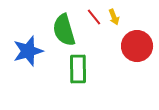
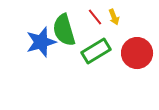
red line: moved 1 px right
red circle: moved 7 px down
blue star: moved 13 px right, 9 px up
green rectangle: moved 18 px right, 18 px up; rotated 60 degrees clockwise
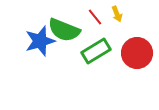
yellow arrow: moved 3 px right, 3 px up
green semicircle: rotated 52 degrees counterclockwise
blue star: moved 1 px left, 1 px up
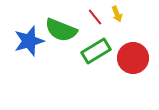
green semicircle: moved 3 px left
blue star: moved 11 px left
red circle: moved 4 px left, 5 px down
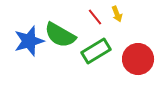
green semicircle: moved 1 px left, 5 px down; rotated 8 degrees clockwise
red circle: moved 5 px right, 1 px down
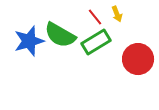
green rectangle: moved 9 px up
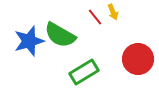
yellow arrow: moved 4 px left, 2 px up
green rectangle: moved 12 px left, 30 px down
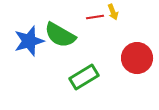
red line: rotated 60 degrees counterclockwise
red circle: moved 1 px left, 1 px up
green rectangle: moved 5 px down
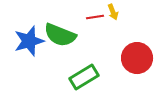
green semicircle: rotated 8 degrees counterclockwise
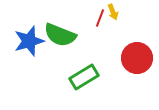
red line: moved 5 px right, 1 px down; rotated 60 degrees counterclockwise
